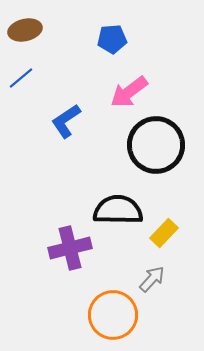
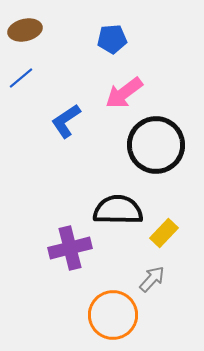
pink arrow: moved 5 px left, 1 px down
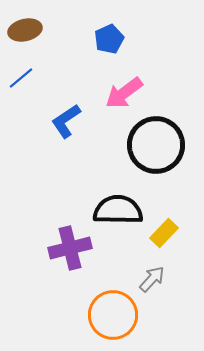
blue pentagon: moved 3 px left; rotated 20 degrees counterclockwise
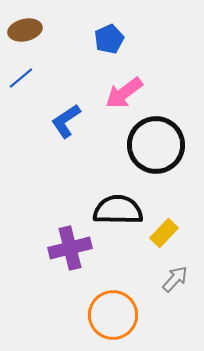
gray arrow: moved 23 px right
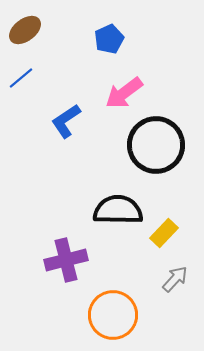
brown ellipse: rotated 24 degrees counterclockwise
purple cross: moved 4 px left, 12 px down
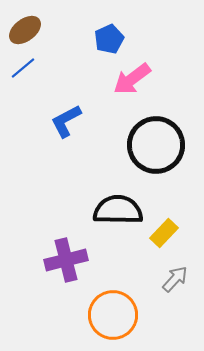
blue line: moved 2 px right, 10 px up
pink arrow: moved 8 px right, 14 px up
blue L-shape: rotated 6 degrees clockwise
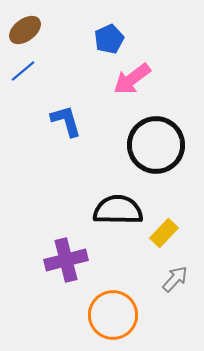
blue line: moved 3 px down
blue L-shape: rotated 102 degrees clockwise
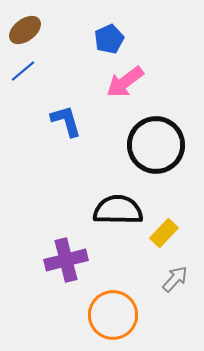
pink arrow: moved 7 px left, 3 px down
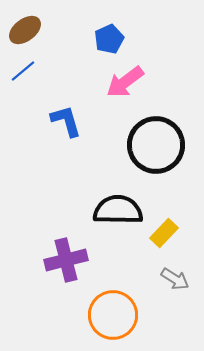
gray arrow: rotated 80 degrees clockwise
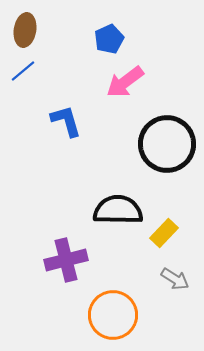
brown ellipse: rotated 44 degrees counterclockwise
black circle: moved 11 px right, 1 px up
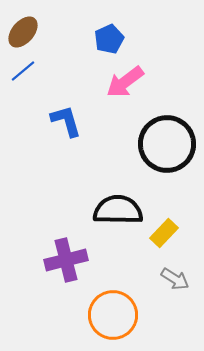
brown ellipse: moved 2 px left, 2 px down; rotated 32 degrees clockwise
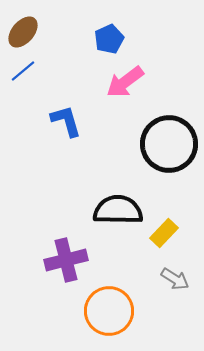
black circle: moved 2 px right
orange circle: moved 4 px left, 4 px up
